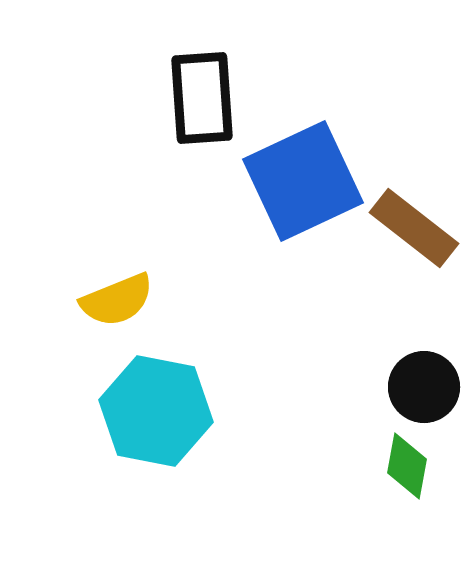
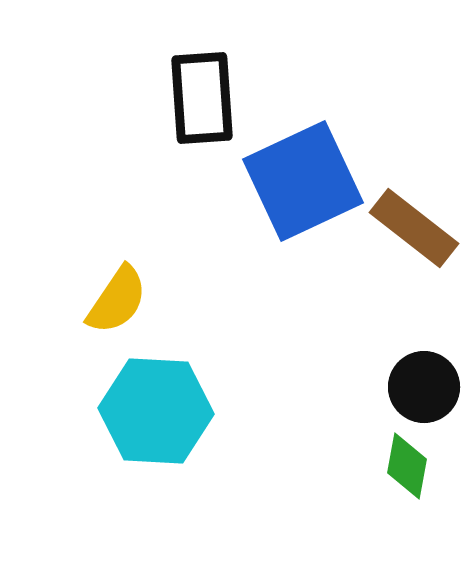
yellow semicircle: rotated 34 degrees counterclockwise
cyan hexagon: rotated 8 degrees counterclockwise
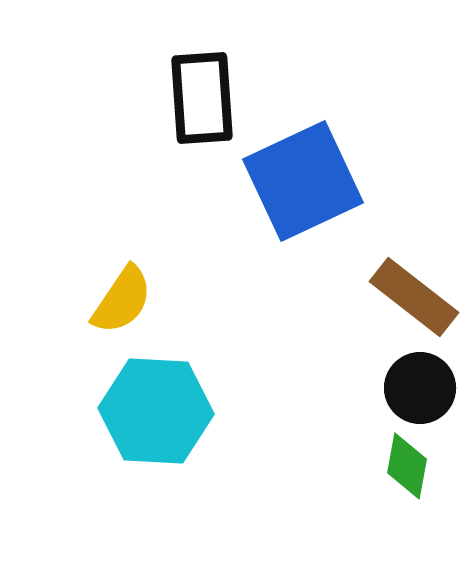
brown rectangle: moved 69 px down
yellow semicircle: moved 5 px right
black circle: moved 4 px left, 1 px down
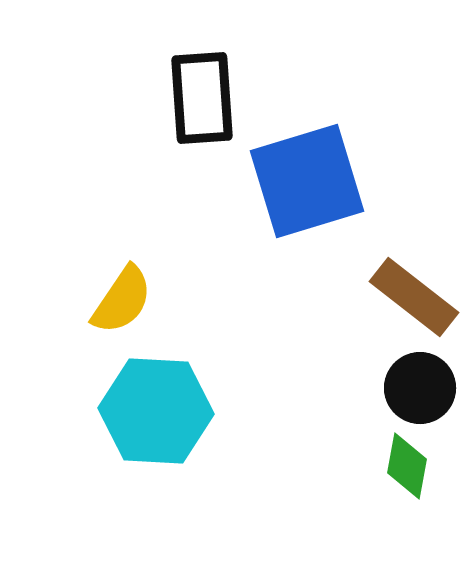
blue square: moved 4 px right; rotated 8 degrees clockwise
